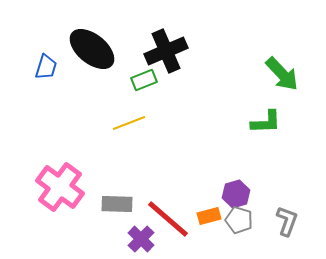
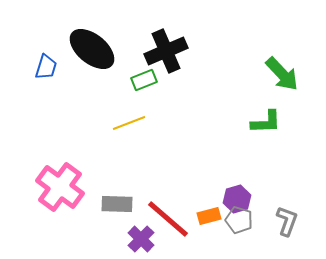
purple hexagon: moved 1 px right, 5 px down
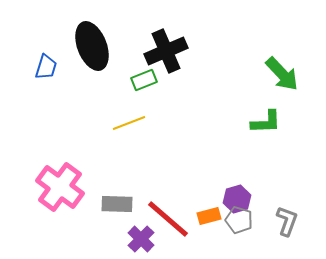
black ellipse: moved 3 px up; rotated 30 degrees clockwise
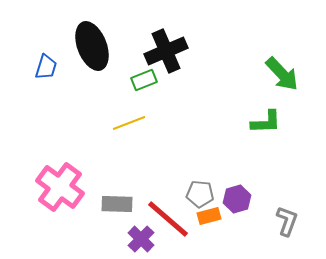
gray pentagon: moved 39 px left, 26 px up; rotated 12 degrees counterclockwise
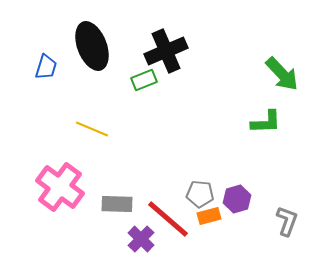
yellow line: moved 37 px left, 6 px down; rotated 44 degrees clockwise
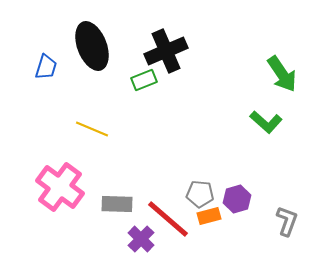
green arrow: rotated 9 degrees clockwise
green L-shape: rotated 44 degrees clockwise
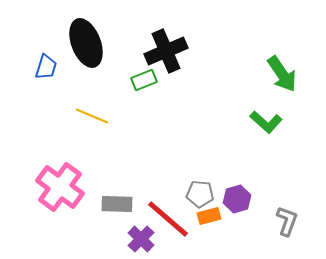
black ellipse: moved 6 px left, 3 px up
yellow line: moved 13 px up
